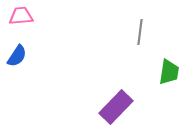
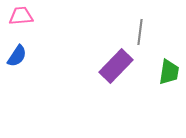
purple rectangle: moved 41 px up
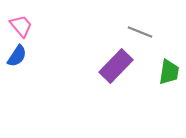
pink trapezoid: moved 10 px down; rotated 55 degrees clockwise
gray line: rotated 75 degrees counterclockwise
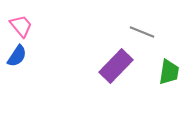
gray line: moved 2 px right
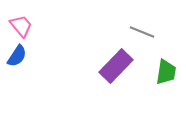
green trapezoid: moved 3 px left
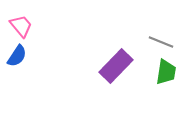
gray line: moved 19 px right, 10 px down
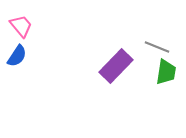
gray line: moved 4 px left, 5 px down
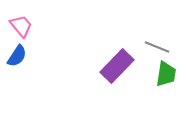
purple rectangle: moved 1 px right
green trapezoid: moved 2 px down
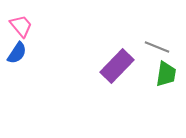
blue semicircle: moved 3 px up
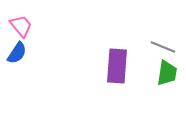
gray line: moved 6 px right
purple rectangle: rotated 40 degrees counterclockwise
green trapezoid: moved 1 px right, 1 px up
